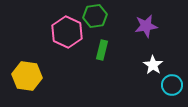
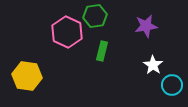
green rectangle: moved 1 px down
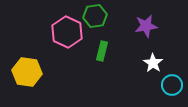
white star: moved 2 px up
yellow hexagon: moved 4 px up
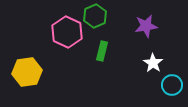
green hexagon: rotated 15 degrees counterclockwise
yellow hexagon: rotated 16 degrees counterclockwise
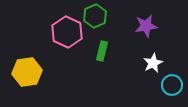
white star: rotated 12 degrees clockwise
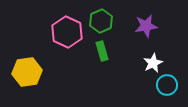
green hexagon: moved 6 px right, 5 px down
green rectangle: rotated 30 degrees counterclockwise
cyan circle: moved 5 px left
